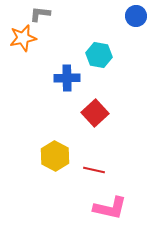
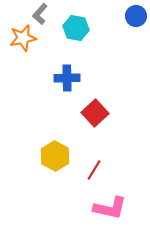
gray L-shape: rotated 55 degrees counterclockwise
cyan hexagon: moved 23 px left, 27 px up
red line: rotated 70 degrees counterclockwise
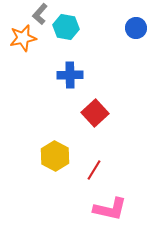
blue circle: moved 12 px down
cyan hexagon: moved 10 px left, 1 px up
blue cross: moved 3 px right, 3 px up
pink L-shape: moved 1 px down
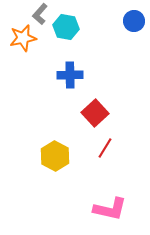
blue circle: moved 2 px left, 7 px up
red line: moved 11 px right, 22 px up
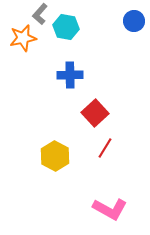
pink L-shape: rotated 16 degrees clockwise
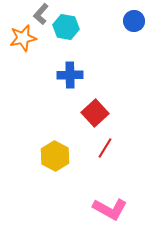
gray L-shape: moved 1 px right
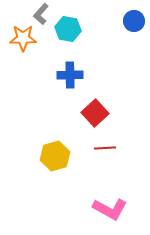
cyan hexagon: moved 2 px right, 2 px down
orange star: rotated 12 degrees clockwise
red line: rotated 55 degrees clockwise
yellow hexagon: rotated 16 degrees clockwise
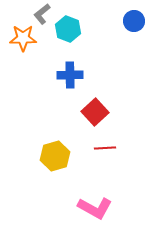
gray L-shape: moved 1 px right; rotated 10 degrees clockwise
cyan hexagon: rotated 10 degrees clockwise
red square: moved 1 px up
pink L-shape: moved 15 px left, 1 px up
